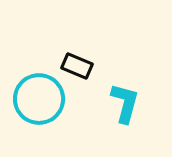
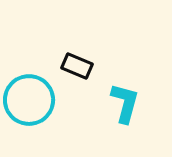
cyan circle: moved 10 px left, 1 px down
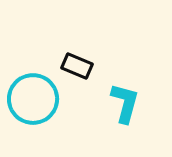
cyan circle: moved 4 px right, 1 px up
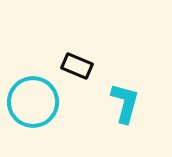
cyan circle: moved 3 px down
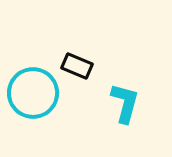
cyan circle: moved 9 px up
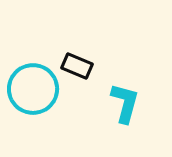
cyan circle: moved 4 px up
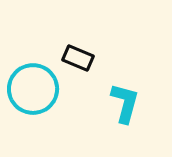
black rectangle: moved 1 px right, 8 px up
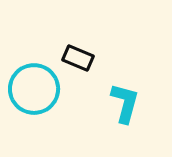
cyan circle: moved 1 px right
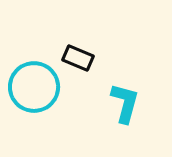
cyan circle: moved 2 px up
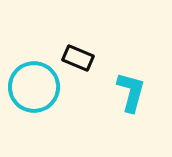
cyan L-shape: moved 6 px right, 11 px up
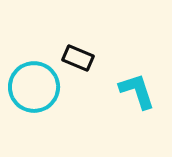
cyan L-shape: moved 6 px right, 1 px up; rotated 33 degrees counterclockwise
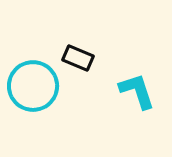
cyan circle: moved 1 px left, 1 px up
